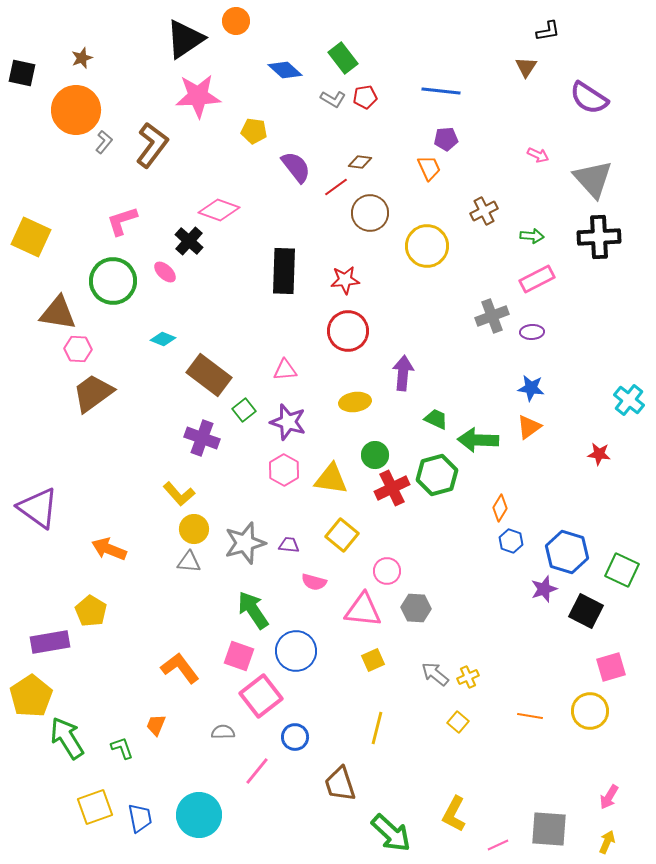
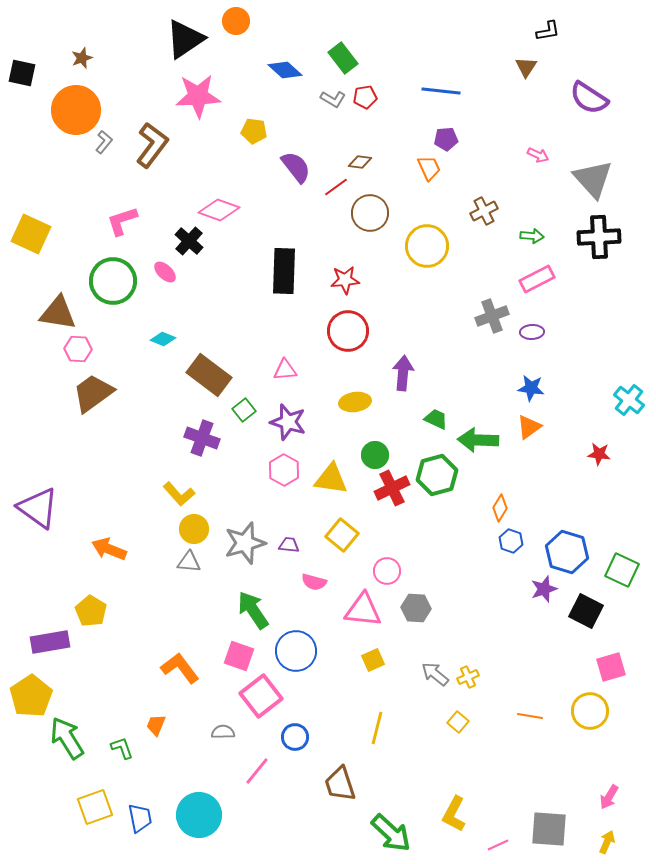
yellow square at (31, 237): moved 3 px up
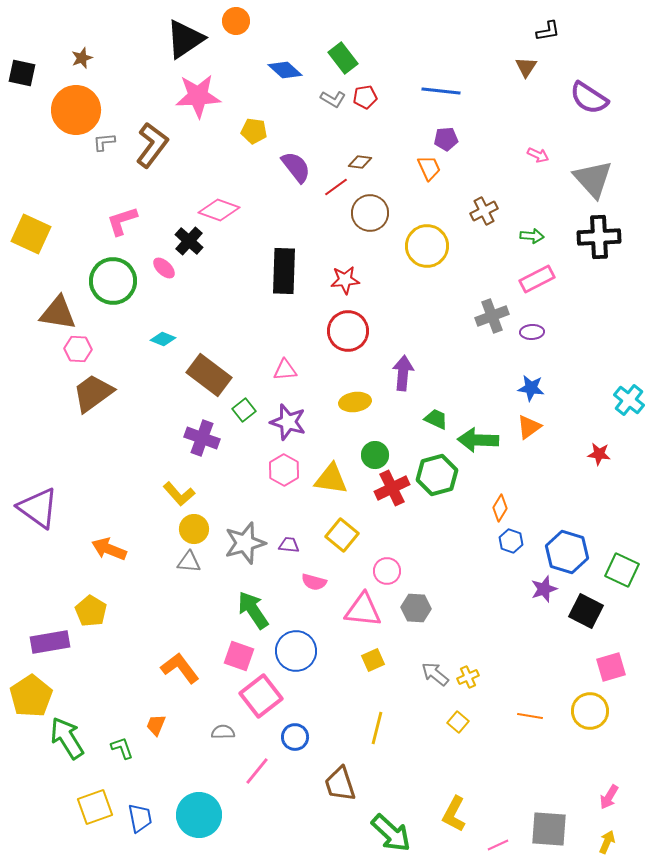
gray L-shape at (104, 142): rotated 135 degrees counterclockwise
pink ellipse at (165, 272): moved 1 px left, 4 px up
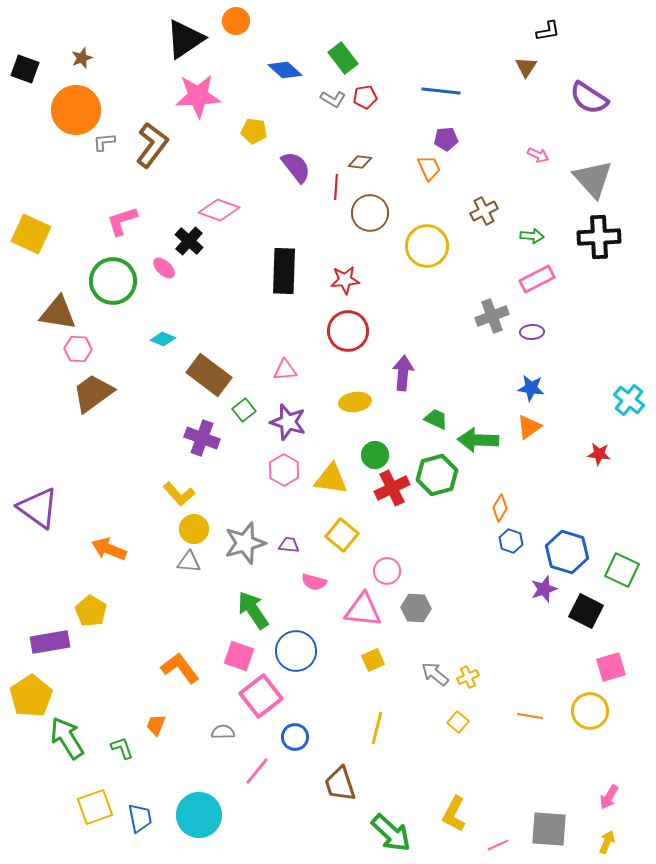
black square at (22, 73): moved 3 px right, 4 px up; rotated 8 degrees clockwise
red line at (336, 187): rotated 50 degrees counterclockwise
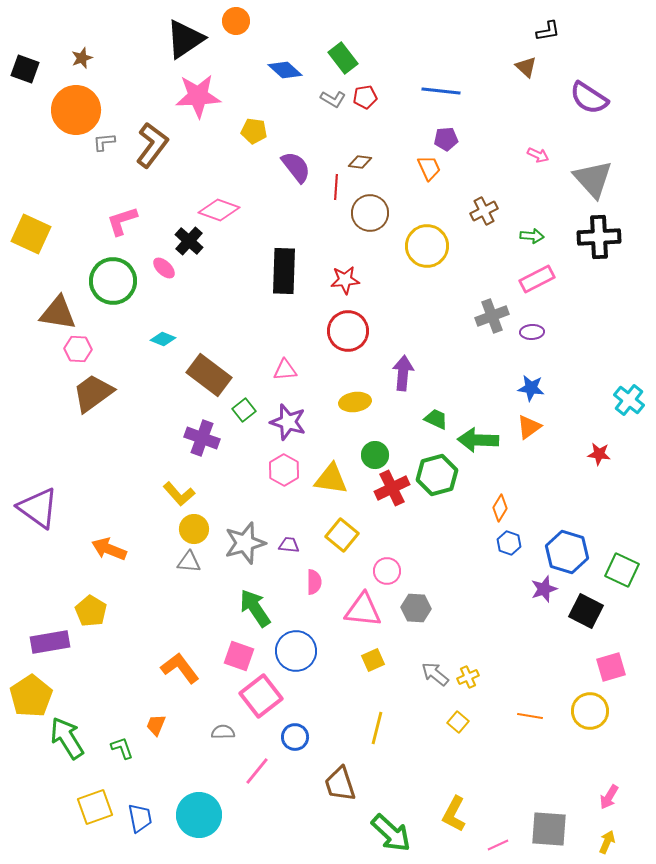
brown triangle at (526, 67): rotated 20 degrees counterclockwise
blue hexagon at (511, 541): moved 2 px left, 2 px down
pink semicircle at (314, 582): rotated 105 degrees counterclockwise
green arrow at (253, 610): moved 2 px right, 2 px up
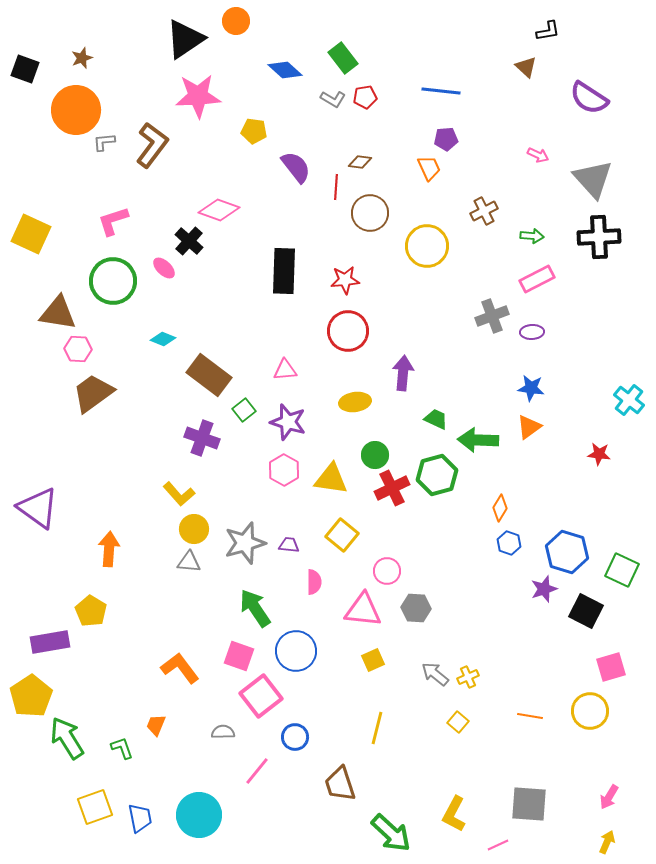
pink L-shape at (122, 221): moved 9 px left
orange arrow at (109, 549): rotated 72 degrees clockwise
gray square at (549, 829): moved 20 px left, 25 px up
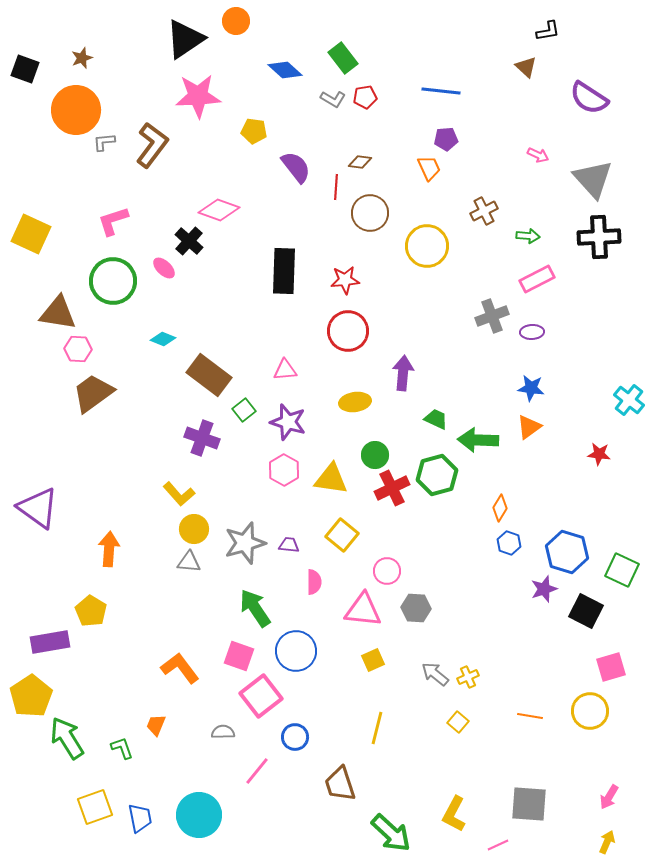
green arrow at (532, 236): moved 4 px left
